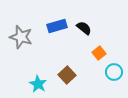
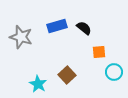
orange square: moved 1 px up; rotated 32 degrees clockwise
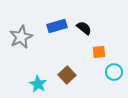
gray star: rotated 30 degrees clockwise
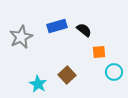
black semicircle: moved 2 px down
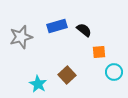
gray star: rotated 10 degrees clockwise
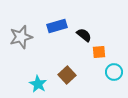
black semicircle: moved 5 px down
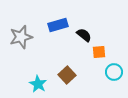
blue rectangle: moved 1 px right, 1 px up
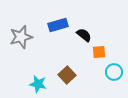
cyan star: rotated 18 degrees counterclockwise
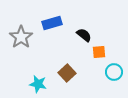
blue rectangle: moved 6 px left, 2 px up
gray star: rotated 20 degrees counterclockwise
brown square: moved 2 px up
